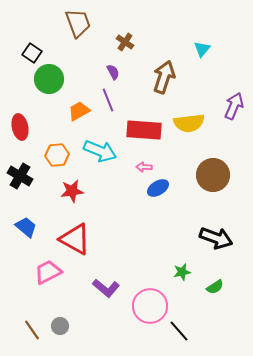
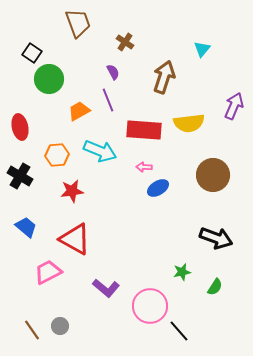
green semicircle: rotated 24 degrees counterclockwise
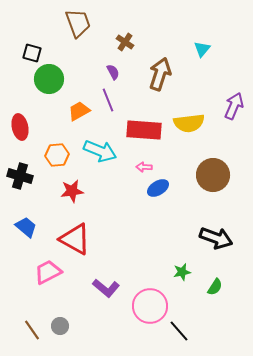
black square: rotated 18 degrees counterclockwise
brown arrow: moved 4 px left, 3 px up
black cross: rotated 15 degrees counterclockwise
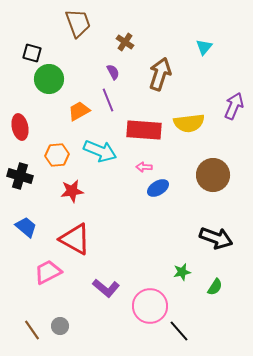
cyan triangle: moved 2 px right, 2 px up
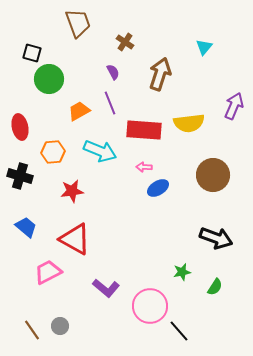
purple line: moved 2 px right, 3 px down
orange hexagon: moved 4 px left, 3 px up
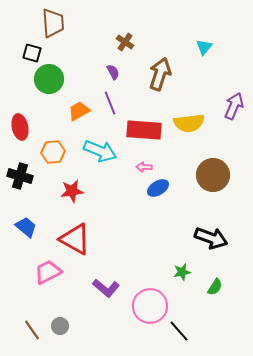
brown trapezoid: moved 25 px left; rotated 16 degrees clockwise
black arrow: moved 5 px left
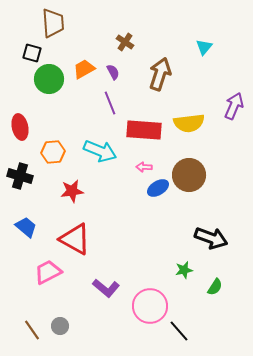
orange trapezoid: moved 5 px right, 42 px up
brown circle: moved 24 px left
green star: moved 2 px right, 2 px up
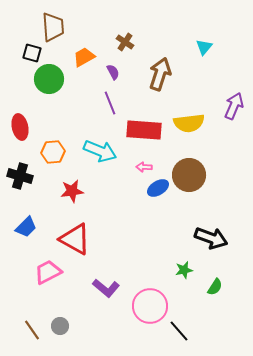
brown trapezoid: moved 4 px down
orange trapezoid: moved 12 px up
blue trapezoid: rotated 95 degrees clockwise
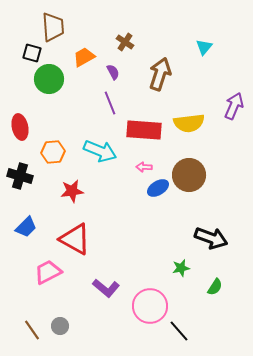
green star: moved 3 px left, 2 px up
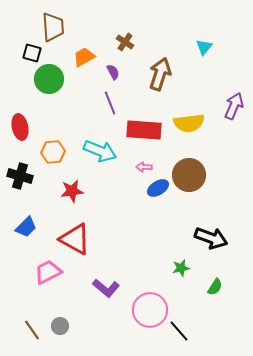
pink circle: moved 4 px down
